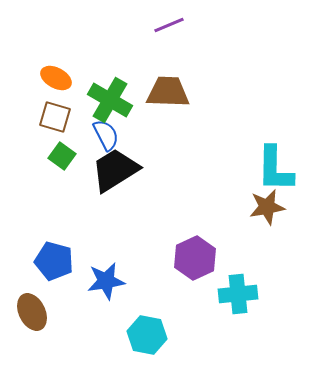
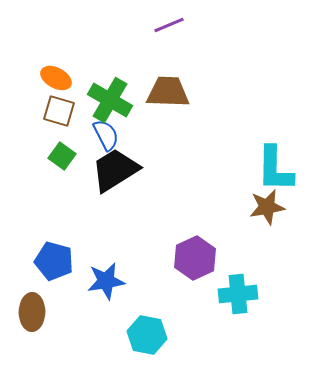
brown square: moved 4 px right, 6 px up
brown ellipse: rotated 27 degrees clockwise
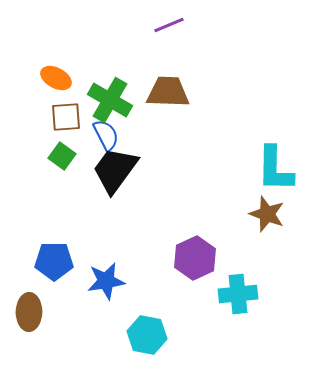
brown square: moved 7 px right, 6 px down; rotated 20 degrees counterclockwise
black trapezoid: rotated 22 degrees counterclockwise
brown star: moved 7 px down; rotated 30 degrees clockwise
blue pentagon: rotated 15 degrees counterclockwise
brown ellipse: moved 3 px left
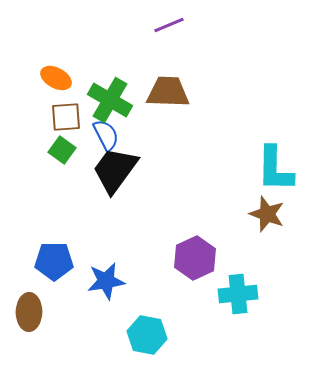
green square: moved 6 px up
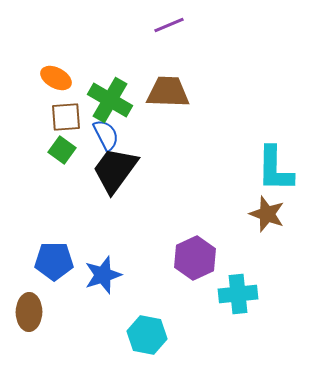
blue star: moved 3 px left, 6 px up; rotated 9 degrees counterclockwise
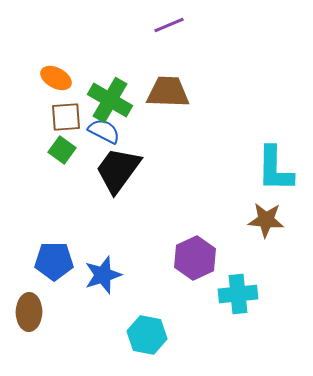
blue semicircle: moved 2 px left, 4 px up; rotated 36 degrees counterclockwise
black trapezoid: moved 3 px right
brown star: moved 1 px left, 6 px down; rotated 15 degrees counterclockwise
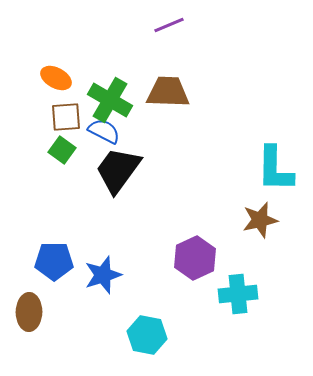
brown star: moved 6 px left; rotated 18 degrees counterclockwise
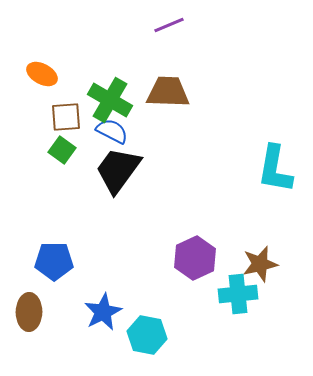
orange ellipse: moved 14 px left, 4 px up
blue semicircle: moved 8 px right
cyan L-shape: rotated 9 degrees clockwise
brown star: moved 44 px down
blue star: moved 37 px down; rotated 9 degrees counterclockwise
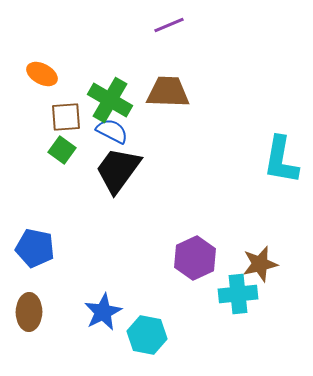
cyan L-shape: moved 6 px right, 9 px up
blue pentagon: moved 19 px left, 13 px up; rotated 12 degrees clockwise
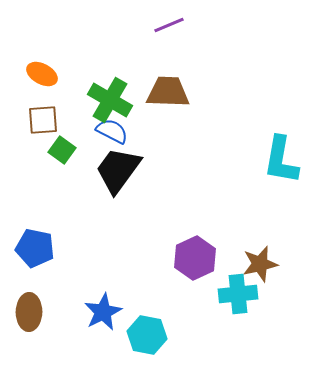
brown square: moved 23 px left, 3 px down
